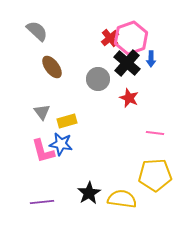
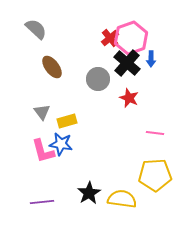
gray semicircle: moved 1 px left, 2 px up
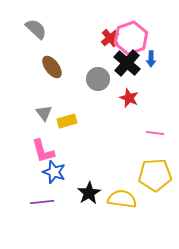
gray triangle: moved 2 px right, 1 px down
blue star: moved 7 px left, 28 px down; rotated 10 degrees clockwise
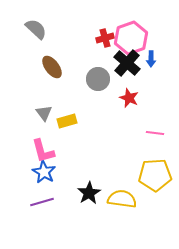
red cross: moved 5 px left; rotated 24 degrees clockwise
blue star: moved 10 px left; rotated 10 degrees clockwise
purple line: rotated 10 degrees counterclockwise
